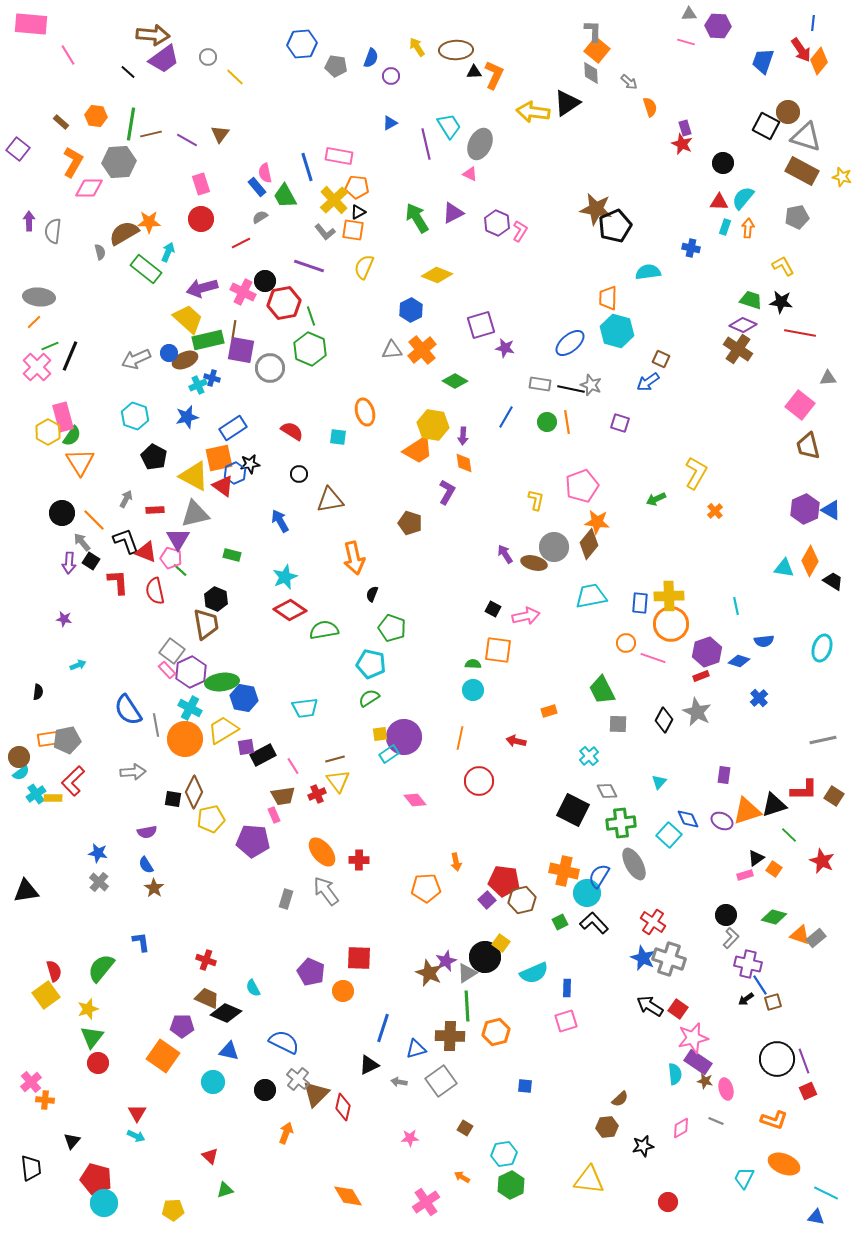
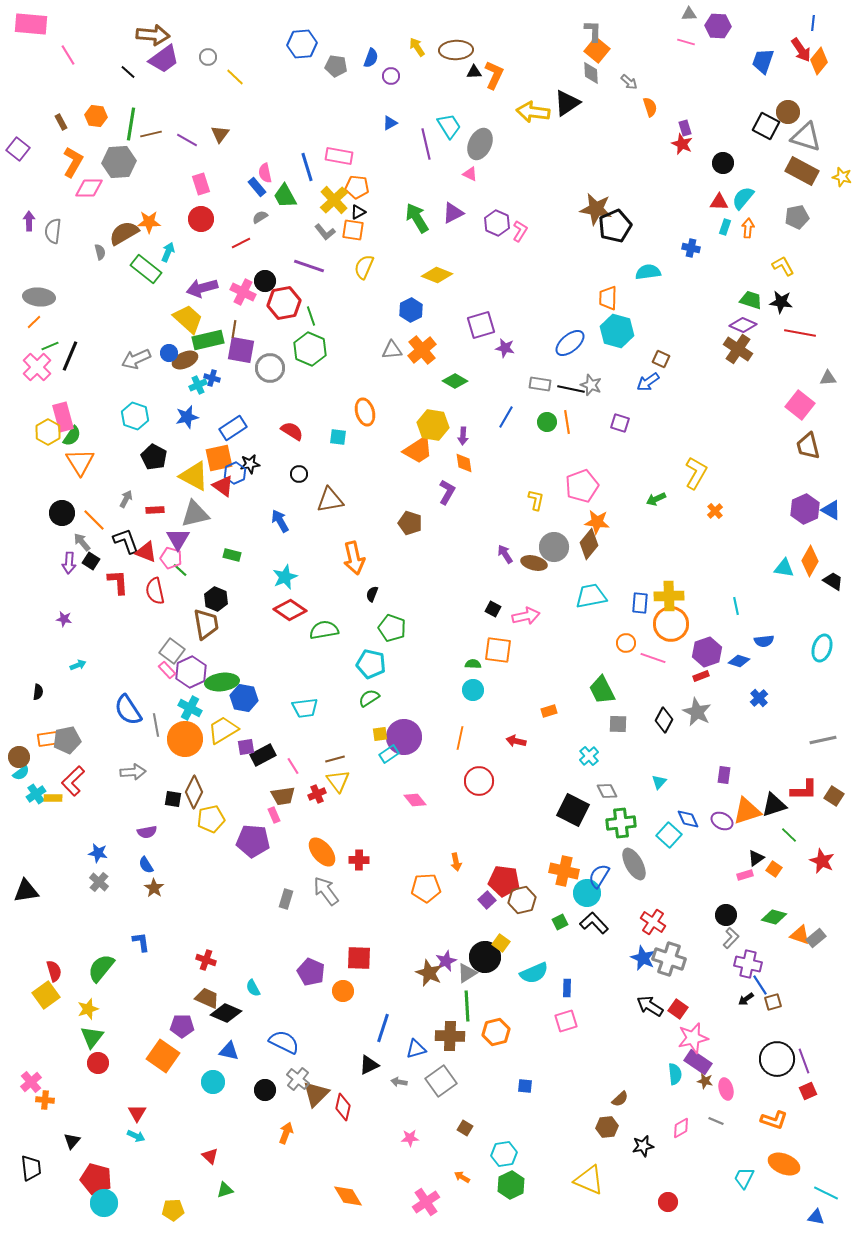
brown rectangle at (61, 122): rotated 21 degrees clockwise
yellow triangle at (589, 1180): rotated 16 degrees clockwise
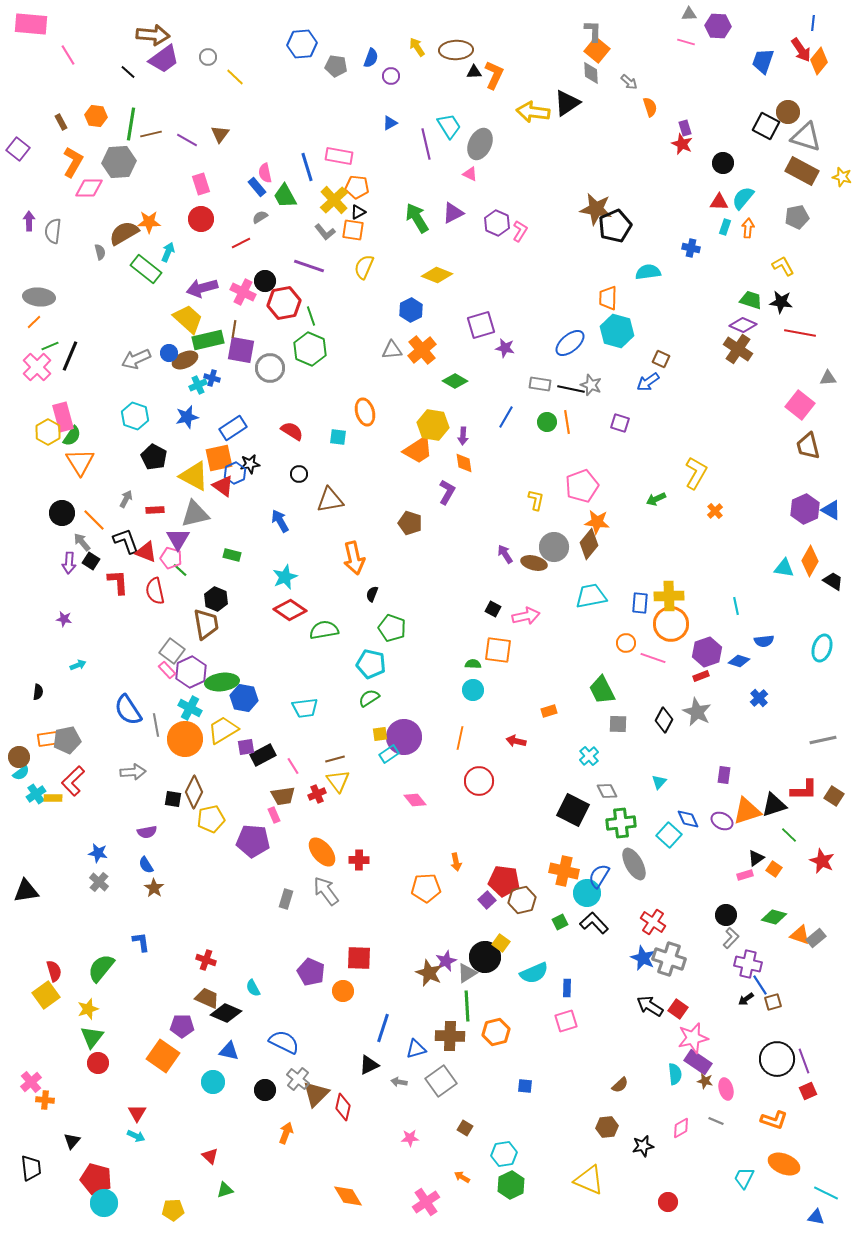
brown semicircle at (620, 1099): moved 14 px up
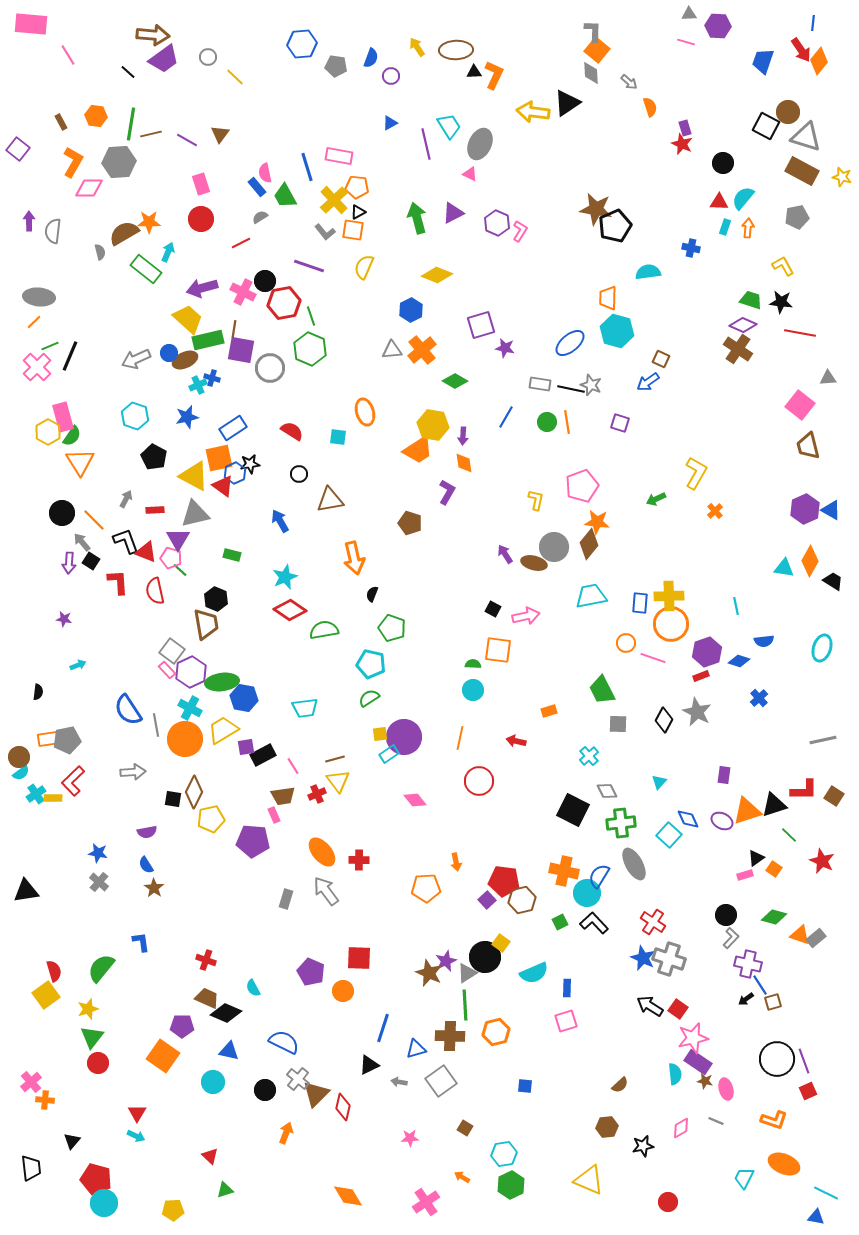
green arrow at (417, 218): rotated 16 degrees clockwise
green line at (467, 1006): moved 2 px left, 1 px up
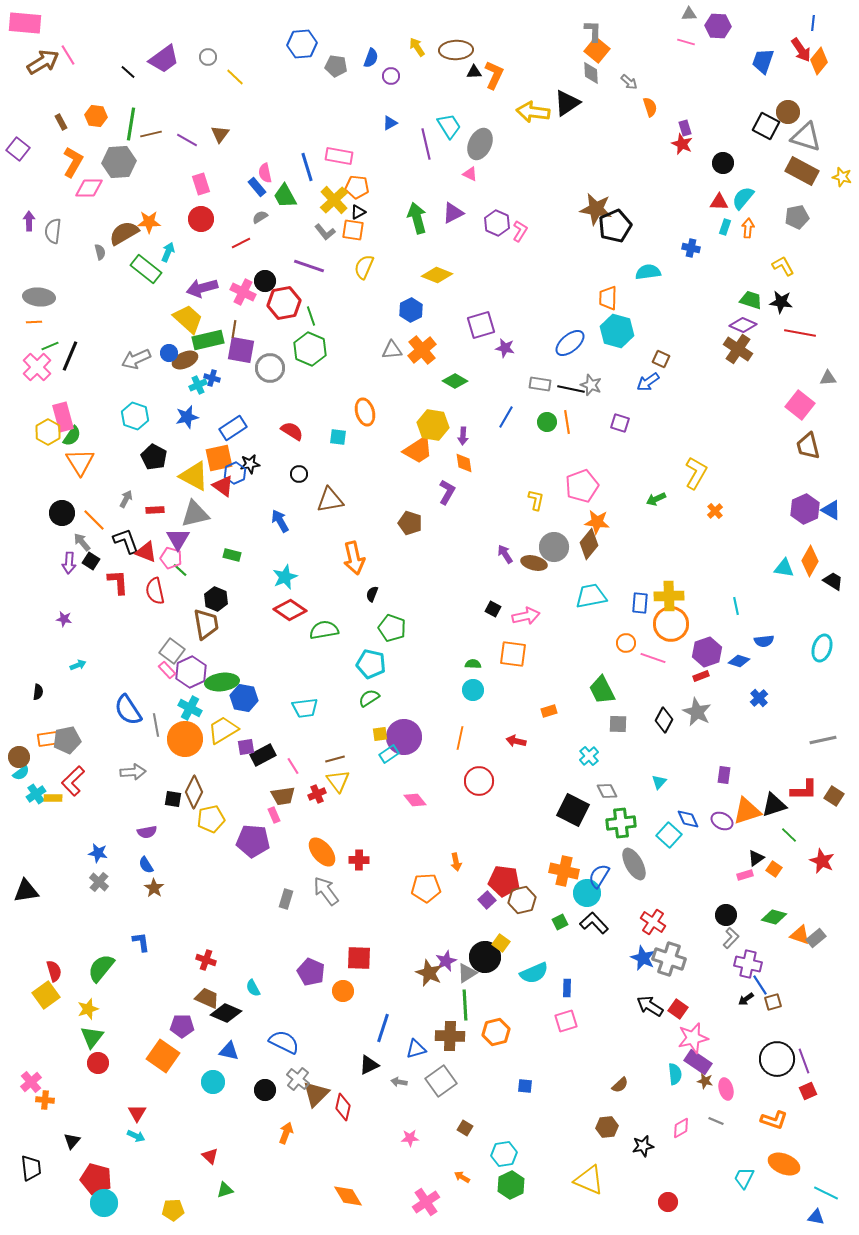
pink rectangle at (31, 24): moved 6 px left, 1 px up
brown arrow at (153, 35): moved 110 px left, 27 px down; rotated 36 degrees counterclockwise
orange line at (34, 322): rotated 42 degrees clockwise
orange square at (498, 650): moved 15 px right, 4 px down
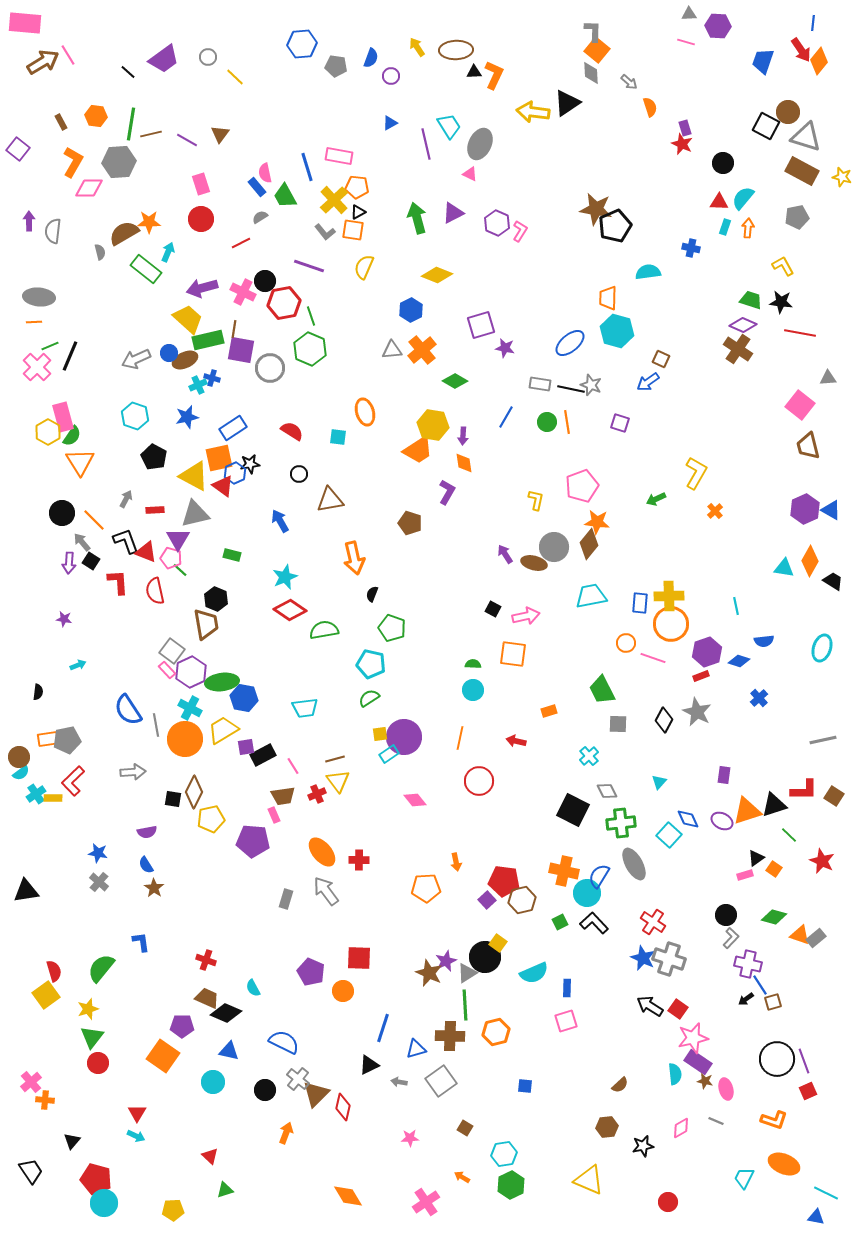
yellow square at (501, 943): moved 3 px left
black trapezoid at (31, 1168): moved 3 px down; rotated 28 degrees counterclockwise
